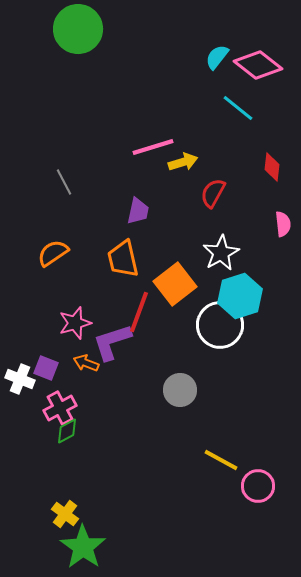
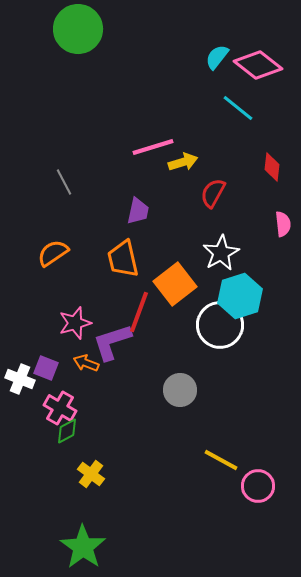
pink cross: rotated 32 degrees counterclockwise
yellow cross: moved 26 px right, 40 px up
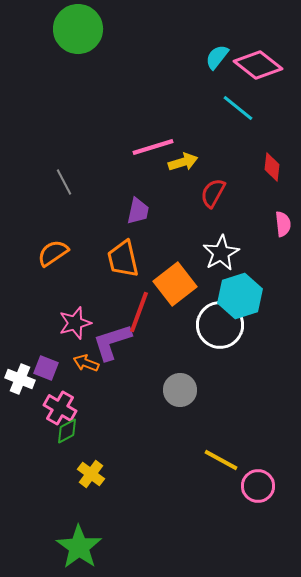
green star: moved 4 px left
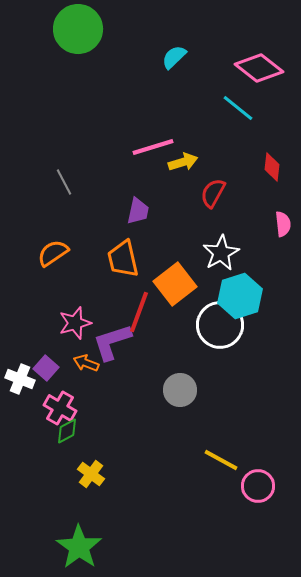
cyan semicircle: moved 43 px left; rotated 8 degrees clockwise
pink diamond: moved 1 px right, 3 px down
purple square: rotated 20 degrees clockwise
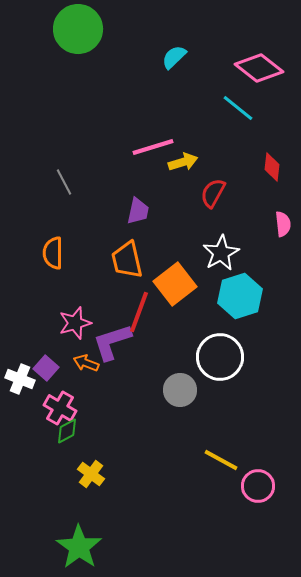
orange semicircle: rotated 56 degrees counterclockwise
orange trapezoid: moved 4 px right, 1 px down
white circle: moved 32 px down
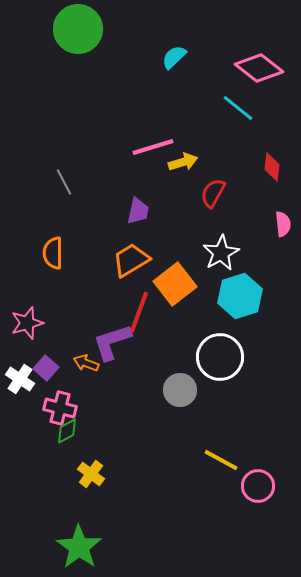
orange trapezoid: moved 4 px right; rotated 72 degrees clockwise
pink star: moved 48 px left
white cross: rotated 12 degrees clockwise
pink cross: rotated 16 degrees counterclockwise
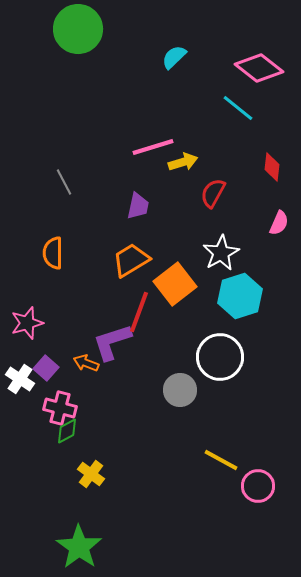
purple trapezoid: moved 5 px up
pink semicircle: moved 4 px left, 1 px up; rotated 30 degrees clockwise
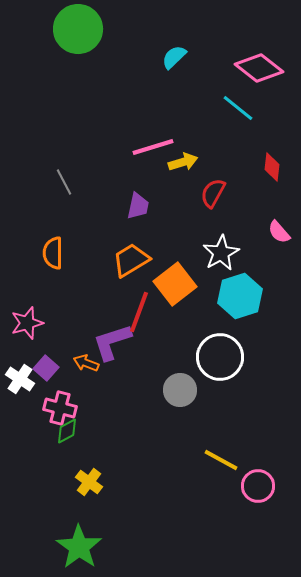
pink semicircle: moved 9 px down; rotated 115 degrees clockwise
yellow cross: moved 2 px left, 8 px down
